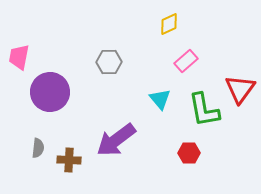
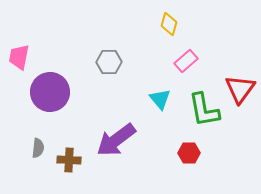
yellow diamond: rotated 50 degrees counterclockwise
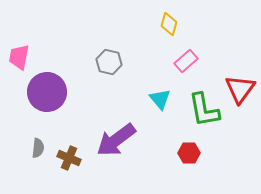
gray hexagon: rotated 15 degrees clockwise
purple circle: moved 3 px left
brown cross: moved 2 px up; rotated 20 degrees clockwise
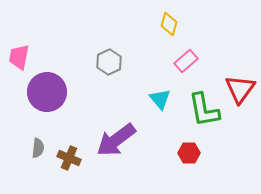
gray hexagon: rotated 20 degrees clockwise
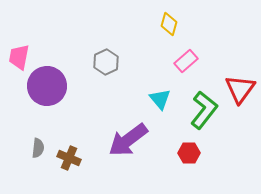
gray hexagon: moved 3 px left
purple circle: moved 6 px up
green L-shape: rotated 132 degrees counterclockwise
purple arrow: moved 12 px right
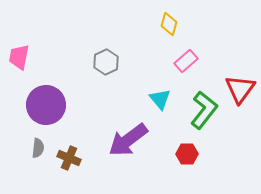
purple circle: moved 1 px left, 19 px down
red hexagon: moved 2 px left, 1 px down
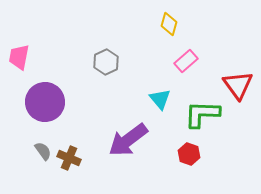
red triangle: moved 2 px left, 4 px up; rotated 12 degrees counterclockwise
purple circle: moved 1 px left, 3 px up
green L-shape: moved 2 px left, 4 px down; rotated 126 degrees counterclockwise
gray semicircle: moved 5 px right, 3 px down; rotated 42 degrees counterclockwise
red hexagon: moved 2 px right; rotated 20 degrees clockwise
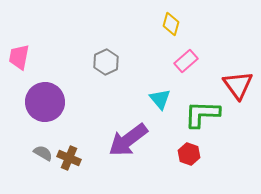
yellow diamond: moved 2 px right
gray semicircle: moved 2 px down; rotated 24 degrees counterclockwise
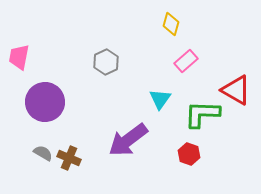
red triangle: moved 2 px left, 5 px down; rotated 24 degrees counterclockwise
cyan triangle: rotated 15 degrees clockwise
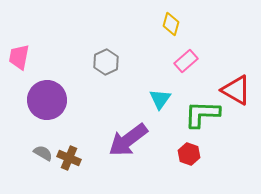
purple circle: moved 2 px right, 2 px up
